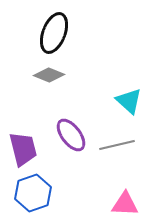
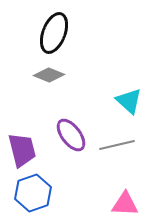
purple trapezoid: moved 1 px left, 1 px down
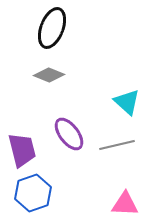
black ellipse: moved 2 px left, 5 px up
cyan triangle: moved 2 px left, 1 px down
purple ellipse: moved 2 px left, 1 px up
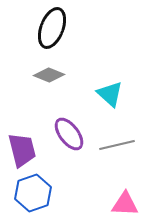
cyan triangle: moved 17 px left, 8 px up
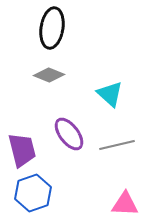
black ellipse: rotated 12 degrees counterclockwise
